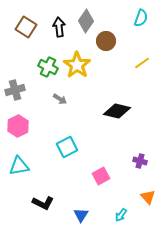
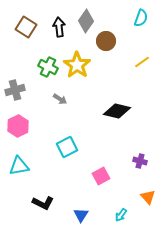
yellow line: moved 1 px up
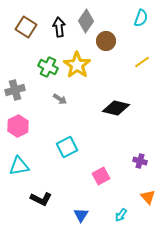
black diamond: moved 1 px left, 3 px up
black L-shape: moved 2 px left, 4 px up
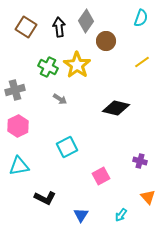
black L-shape: moved 4 px right, 1 px up
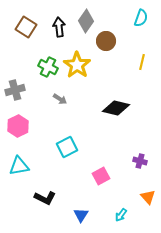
yellow line: rotated 42 degrees counterclockwise
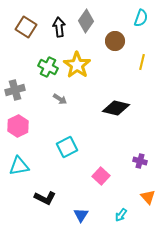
brown circle: moved 9 px right
pink square: rotated 18 degrees counterclockwise
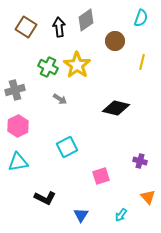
gray diamond: moved 1 px up; rotated 20 degrees clockwise
cyan triangle: moved 1 px left, 4 px up
pink square: rotated 30 degrees clockwise
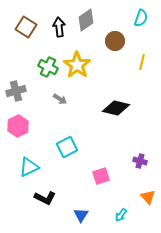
gray cross: moved 1 px right, 1 px down
cyan triangle: moved 11 px right, 5 px down; rotated 15 degrees counterclockwise
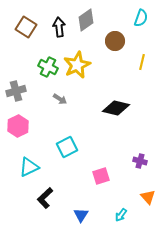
yellow star: rotated 12 degrees clockwise
black L-shape: rotated 110 degrees clockwise
